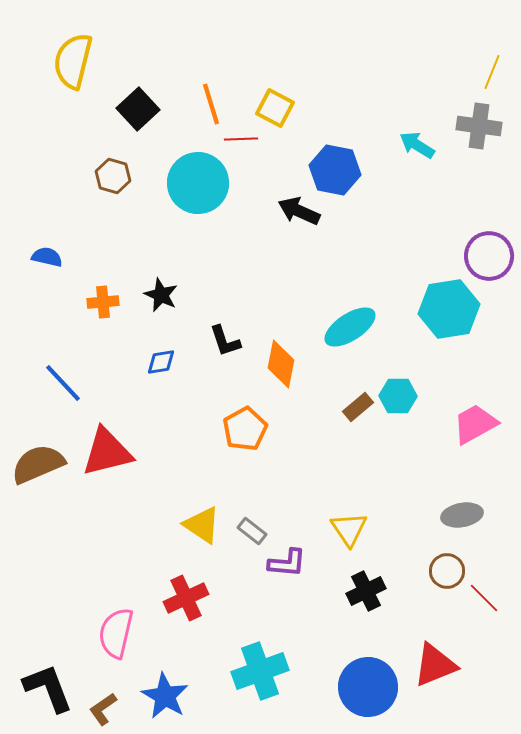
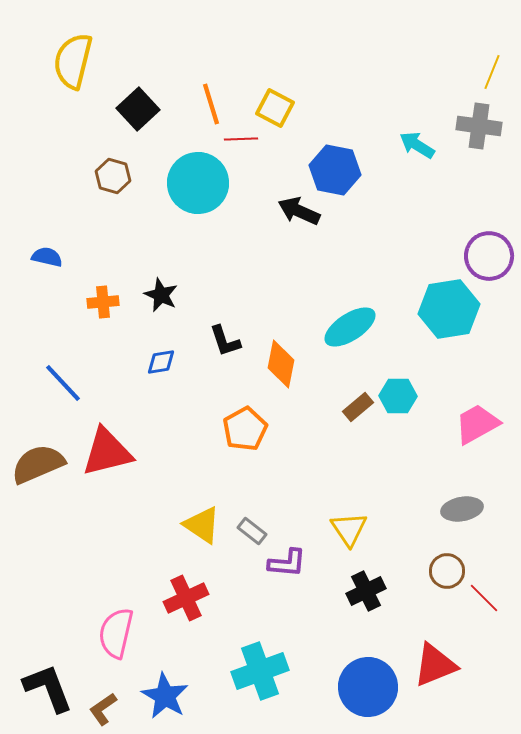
pink trapezoid at (475, 424): moved 2 px right
gray ellipse at (462, 515): moved 6 px up
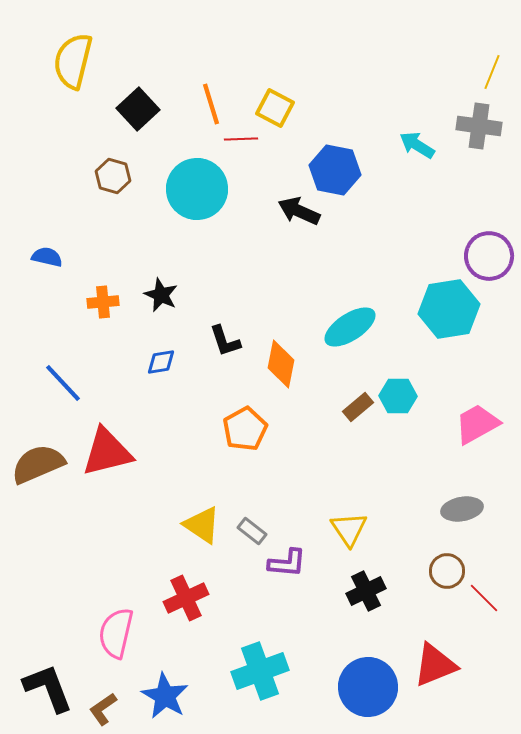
cyan circle at (198, 183): moved 1 px left, 6 px down
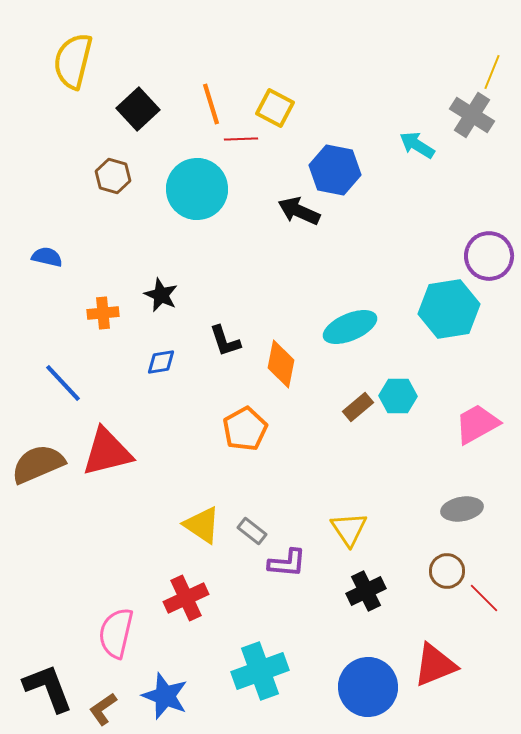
gray cross at (479, 126): moved 7 px left, 11 px up; rotated 24 degrees clockwise
orange cross at (103, 302): moved 11 px down
cyan ellipse at (350, 327): rotated 10 degrees clockwise
blue star at (165, 696): rotated 9 degrees counterclockwise
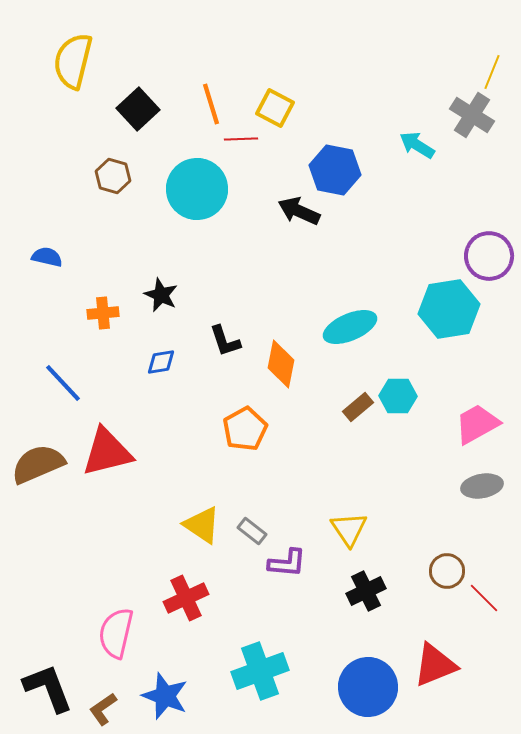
gray ellipse at (462, 509): moved 20 px right, 23 px up
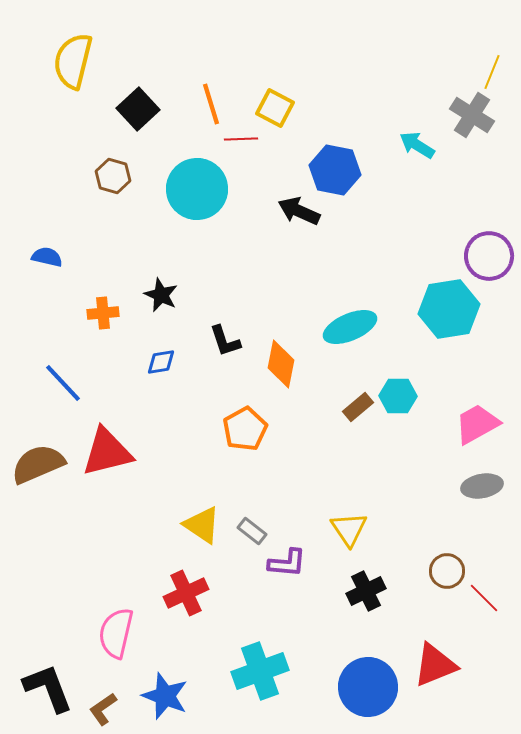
red cross at (186, 598): moved 5 px up
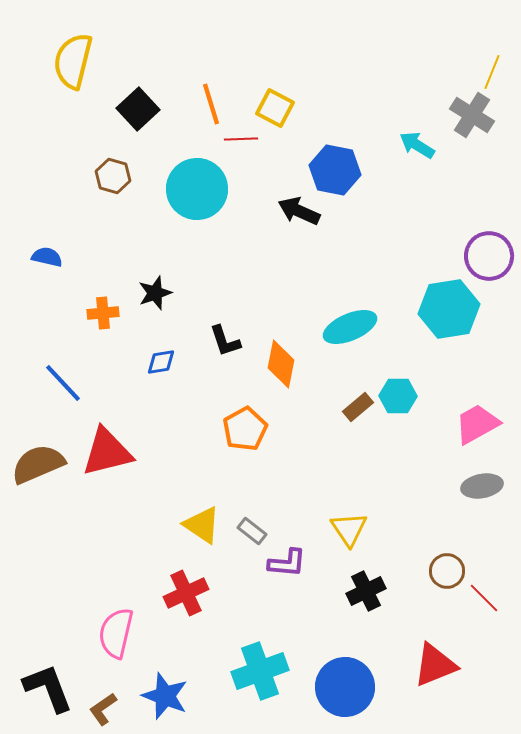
black star at (161, 295): moved 6 px left, 2 px up; rotated 28 degrees clockwise
blue circle at (368, 687): moved 23 px left
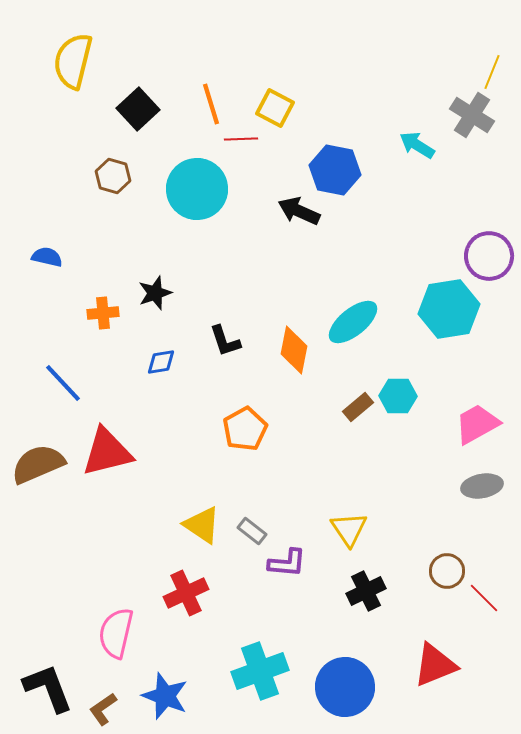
cyan ellipse at (350, 327): moved 3 px right, 5 px up; rotated 16 degrees counterclockwise
orange diamond at (281, 364): moved 13 px right, 14 px up
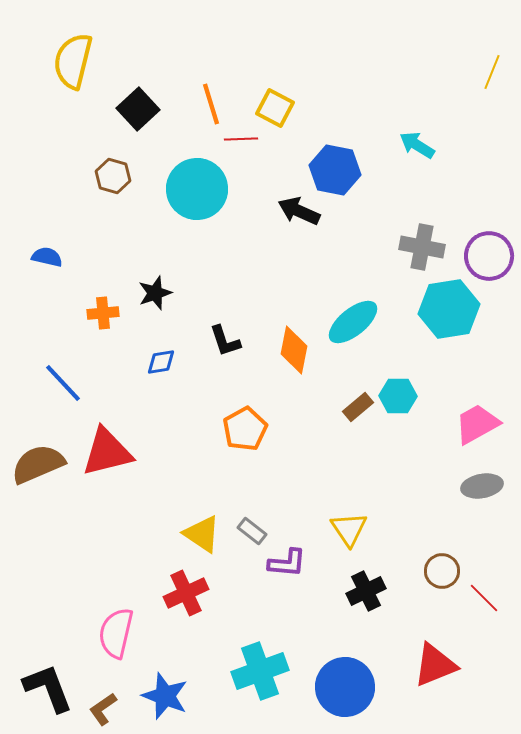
gray cross at (472, 115): moved 50 px left, 132 px down; rotated 21 degrees counterclockwise
yellow triangle at (202, 525): moved 9 px down
brown circle at (447, 571): moved 5 px left
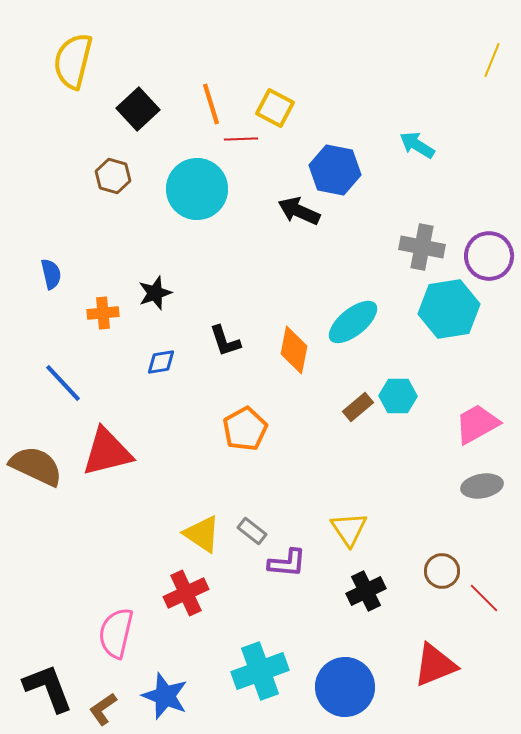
yellow line at (492, 72): moved 12 px up
blue semicircle at (47, 257): moved 4 px right, 17 px down; rotated 64 degrees clockwise
brown semicircle at (38, 464): moved 2 px left, 2 px down; rotated 48 degrees clockwise
